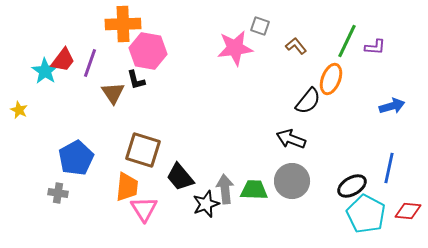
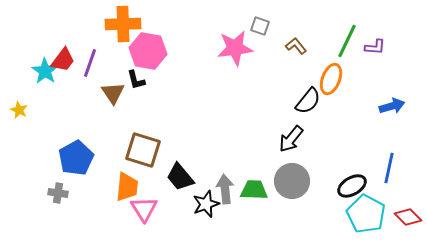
black arrow: rotated 72 degrees counterclockwise
red diamond: moved 6 px down; rotated 40 degrees clockwise
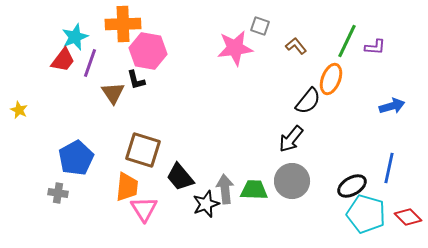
cyan star: moved 30 px right, 34 px up; rotated 16 degrees clockwise
cyan pentagon: rotated 12 degrees counterclockwise
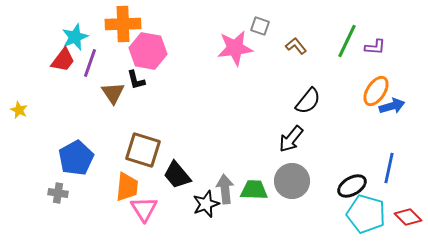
orange ellipse: moved 45 px right, 12 px down; rotated 12 degrees clockwise
black trapezoid: moved 3 px left, 2 px up
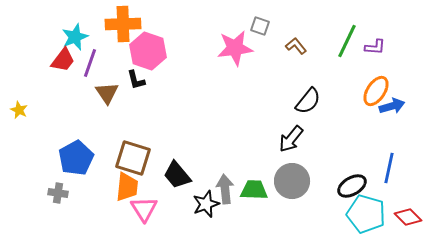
pink hexagon: rotated 9 degrees clockwise
brown triangle: moved 6 px left
brown square: moved 10 px left, 8 px down
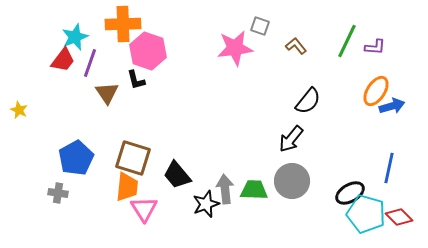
black ellipse: moved 2 px left, 7 px down
red diamond: moved 9 px left
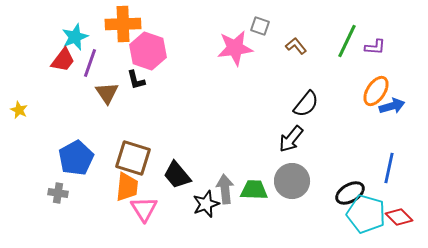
black semicircle: moved 2 px left, 3 px down
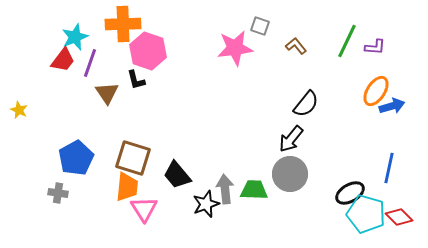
gray circle: moved 2 px left, 7 px up
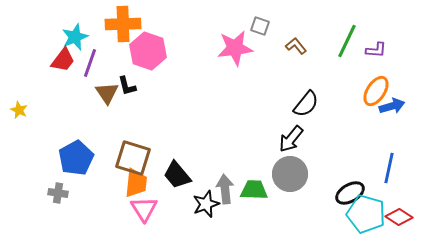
purple L-shape: moved 1 px right, 3 px down
black L-shape: moved 9 px left, 6 px down
orange trapezoid: moved 9 px right, 4 px up
red diamond: rotated 12 degrees counterclockwise
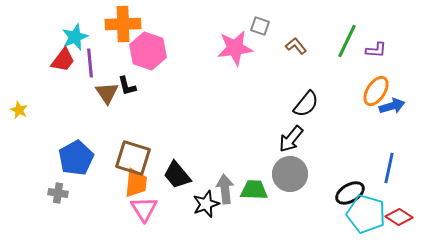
purple line: rotated 24 degrees counterclockwise
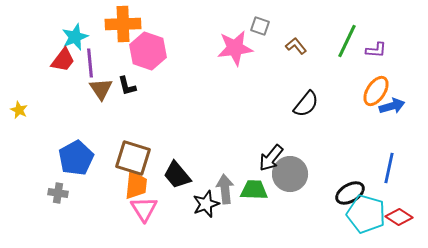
brown triangle: moved 6 px left, 4 px up
black arrow: moved 20 px left, 19 px down
orange trapezoid: moved 2 px down
